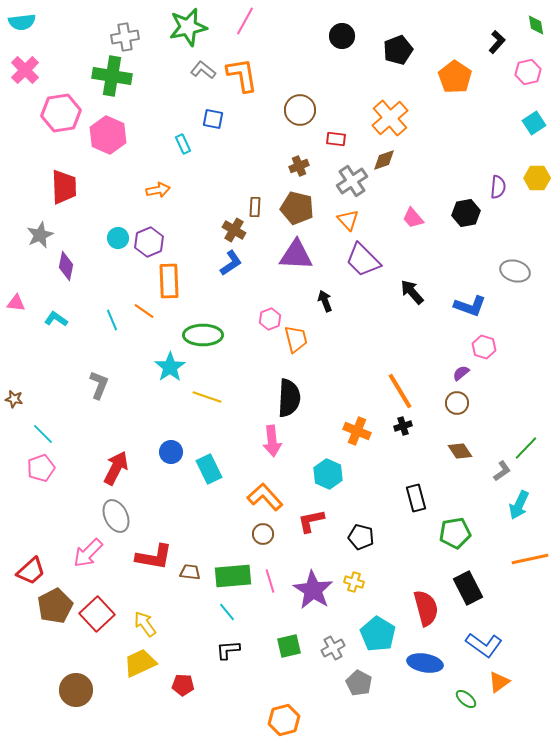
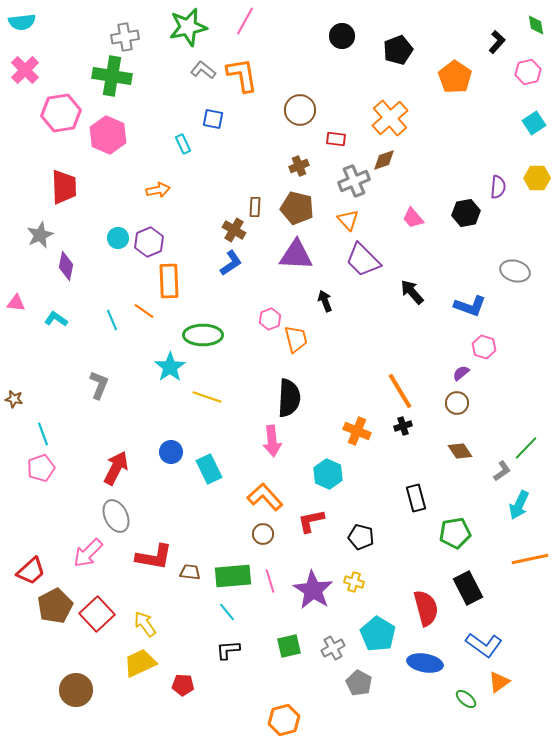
gray cross at (352, 181): moved 2 px right; rotated 12 degrees clockwise
cyan line at (43, 434): rotated 25 degrees clockwise
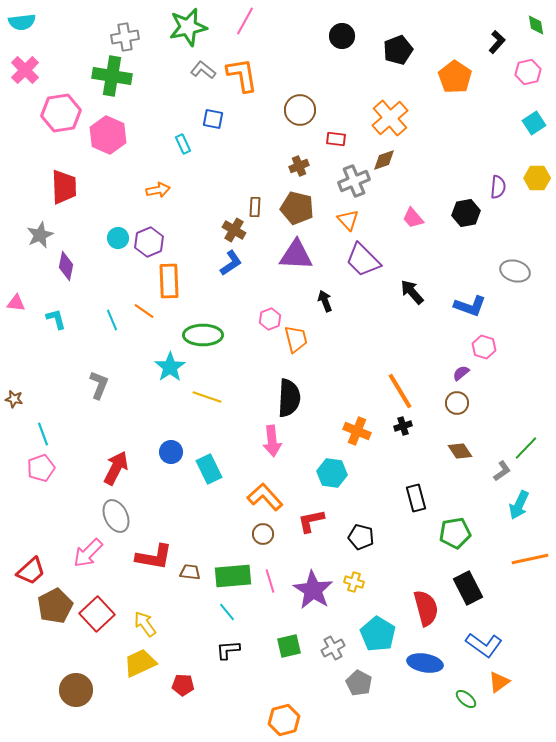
cyan L-shape at (56, 319): rotated 40 degrees clockwise
cyan hexagon at (328, 474): moved 4 px right, 1 px up; rotated 16 degrees counterclockwise
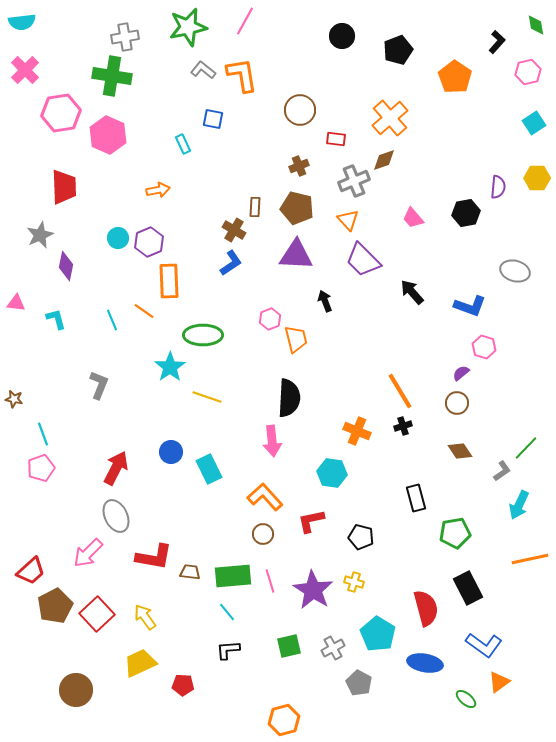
yellow arrow at (145, 624): moved 7 px up
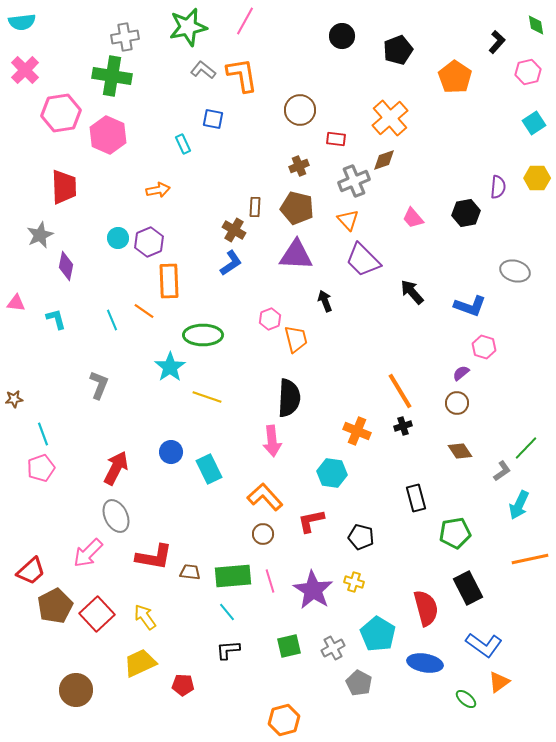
brown star at (14, 399): rotated 18 degrees counterclockwise
